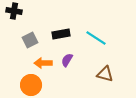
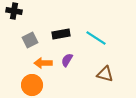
orange circle: moved 1 px right
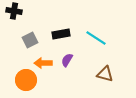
orange circle: moved 6 px left, 5 px up
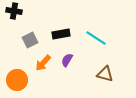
orange arrow: rotated 48 degrees counterclockwise
orange circle: moved 9 px left
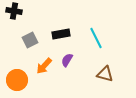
cyan line: rotated 30 degrees clockwise
orange arrow: moved 1 px right, 3 px down
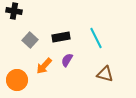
black rectangle: moved 3 px down
gray square: rotated 21 degrees counterclockwise
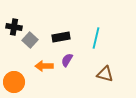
black cross: moved 16 px down
cyan line: rotated 40 degrees clockwise
orange arrow: rotated 48 degrees clockwise
orange circle: moved 3 px left, 2 px down
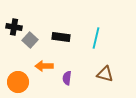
black rectangle: rotated 18 degrees clockwise
purple semicircle: moved 18 px down; rotated 24 degrees counterclockwise
orange circle: moved 4 px right
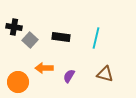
orange arrow: moved 2 px down
purple semicircle: moved 2 px right, 2 px up; rotated 24 degrees clockwise
